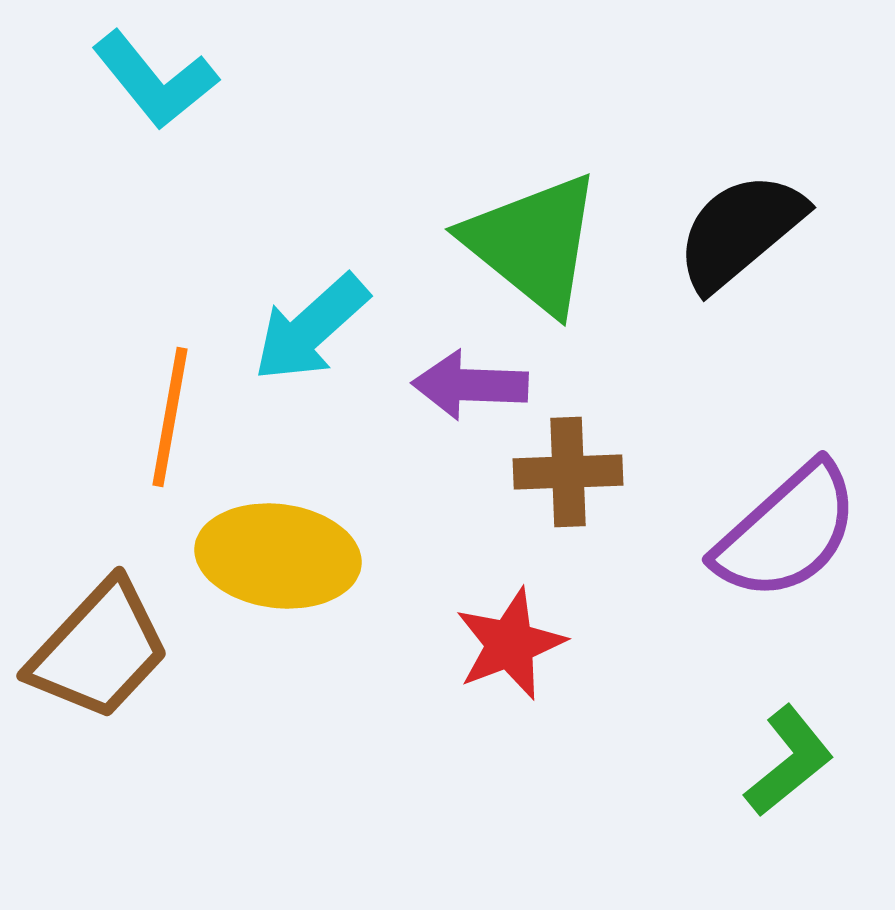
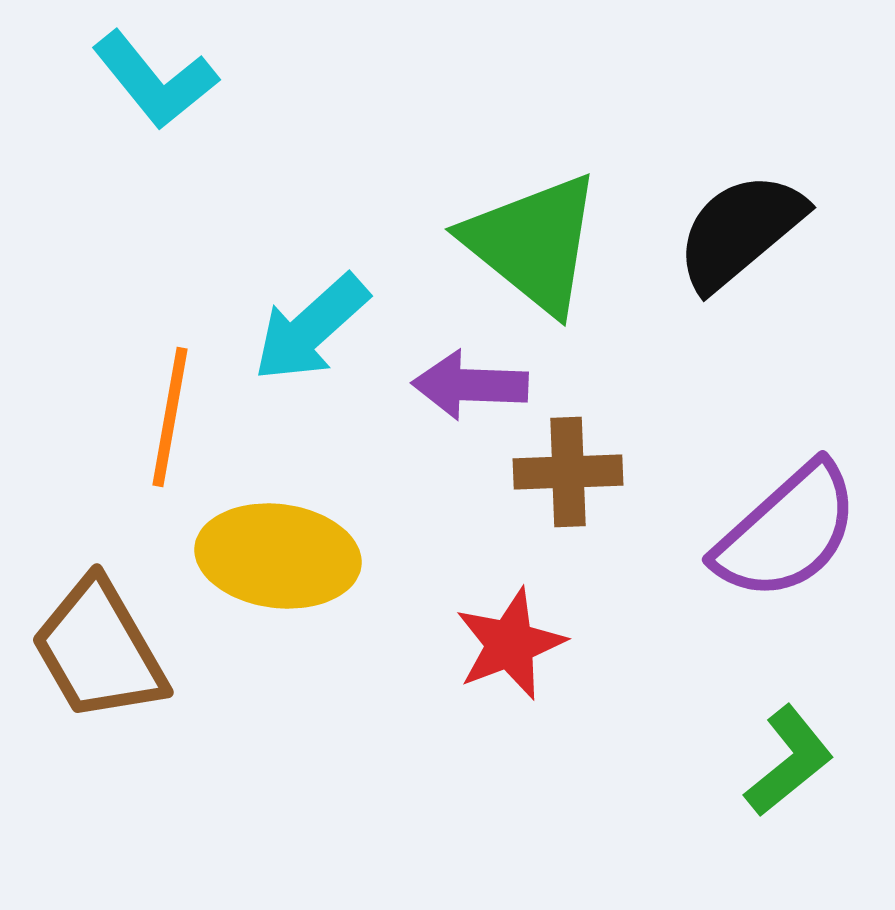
brown trapezoid: rotated 107 degrees clockwise
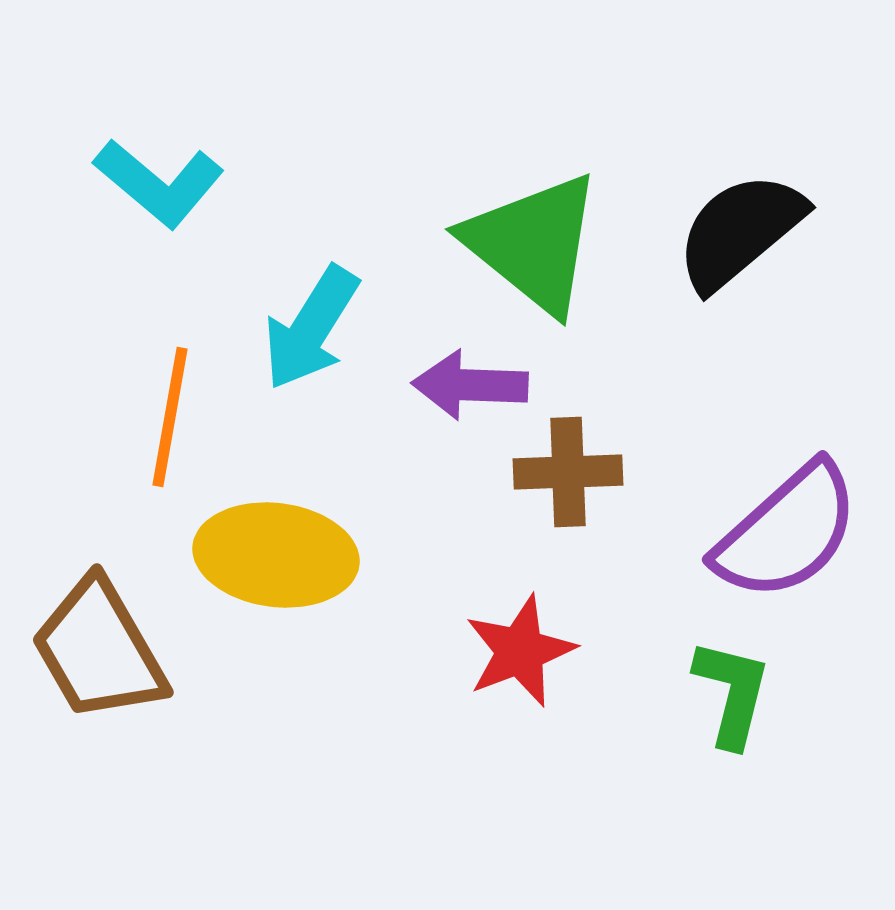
cyan L-shape: moved 4 px right, 103 px down; rotated 11 degrees counterclockwise
cyan arrow: rotated 16 degrees counterclockwise
yellow ellipse: moved 2 px left, 1 px up
red star: moved 10 px right, 7 px down
green L-shape: moved 57 px left, 68 px up; rotated 37 degrees counterclockwise
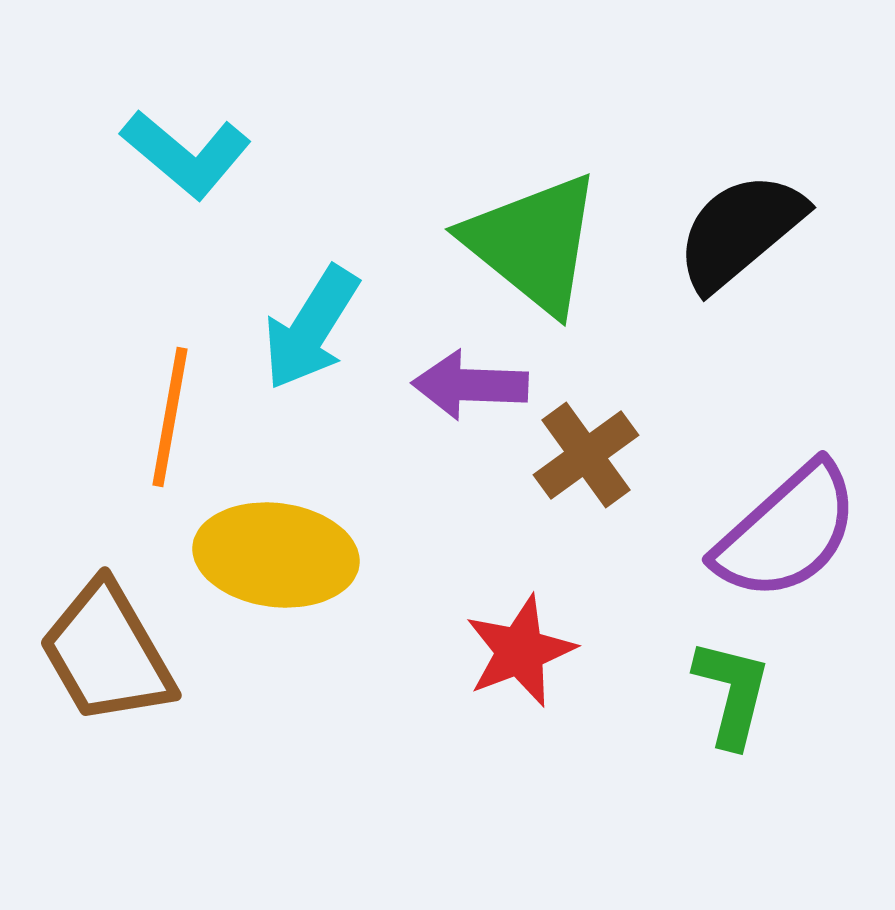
cyan L-shape: moved 27 px right, 29 px up
brown cross: moved 18 px right, 17 px up; rotated 34 degrees counterclockwise
brown trapezoid: moved 8 px right, 3 px down
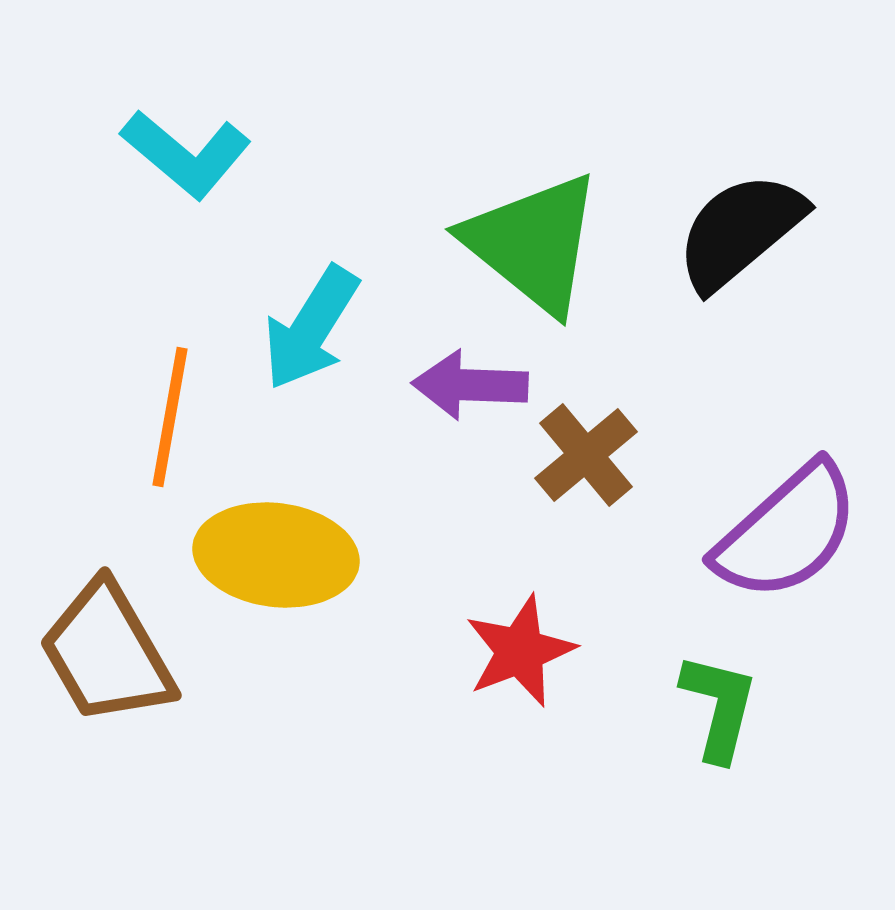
brown cross: rotated 4 degrees counterclockwise
green L-shape: moved 13 px left, 14 px down
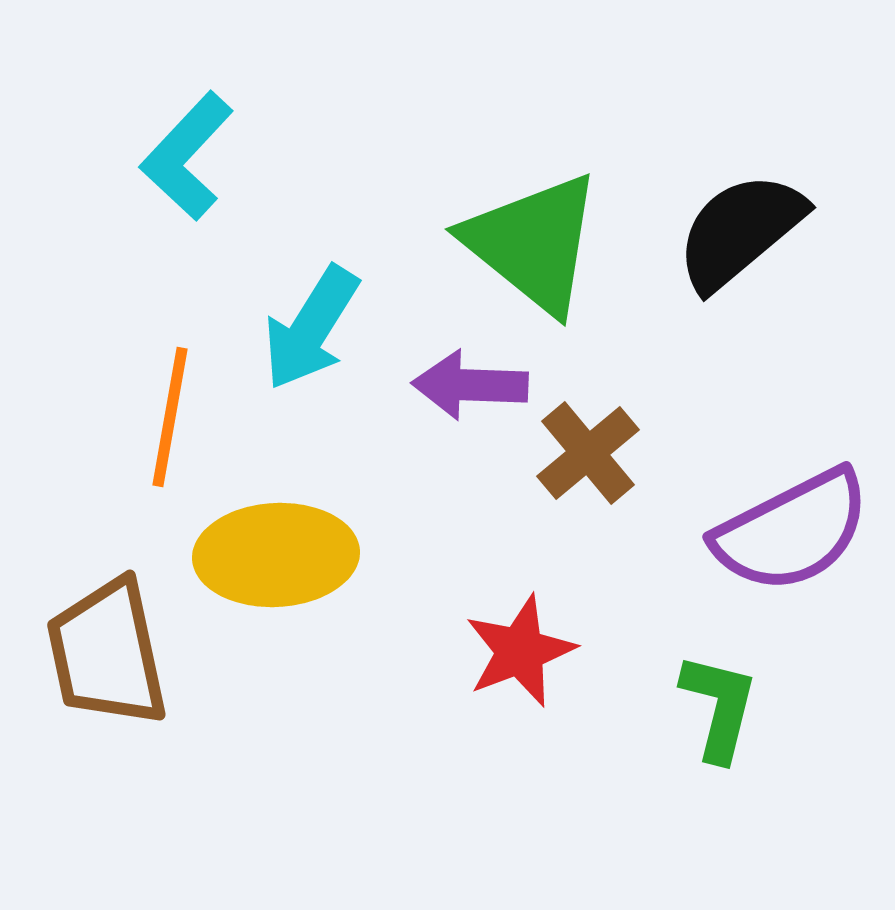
cyan L-shape: moved 1 px right, 2 px down; rotated 93 degrees clockwise
brown cross: moved 2 px right, 2 px up
purple semicircle: moved 5 px right, 1 px up; rotated 15 degrees clockwise
yellow ellipse: rotated 10 degrees counterclockwise
brown trapezoid: rotated 18 degrees clockwise
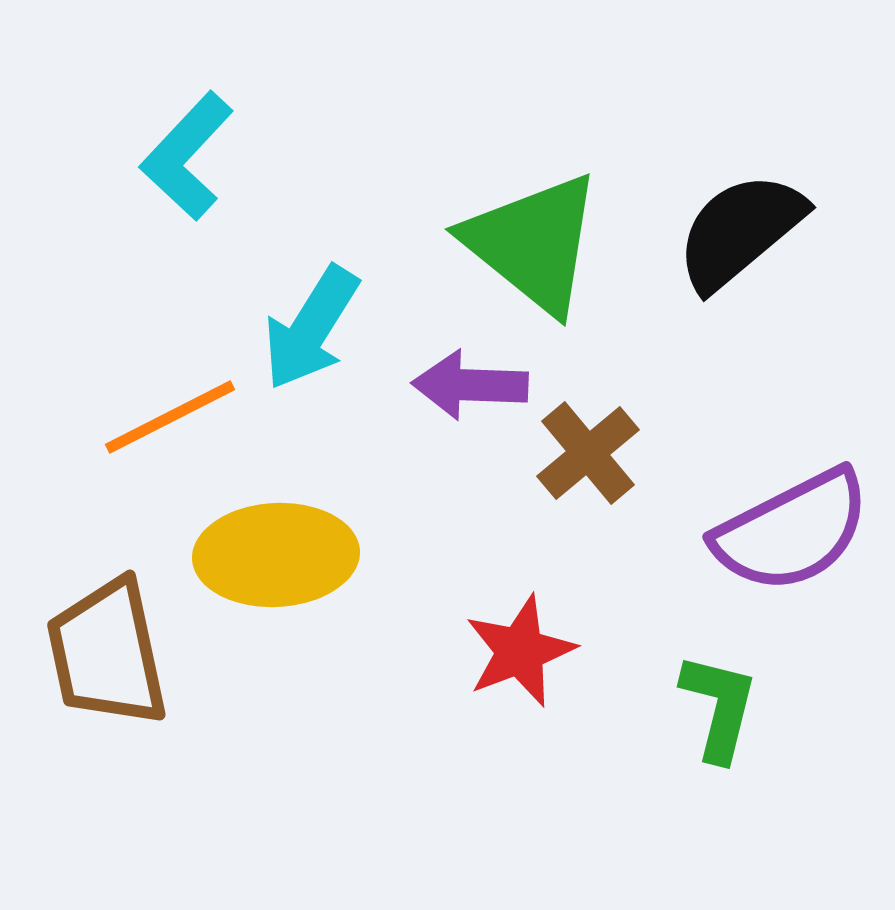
orange line: rotated 53 degrees clockwise
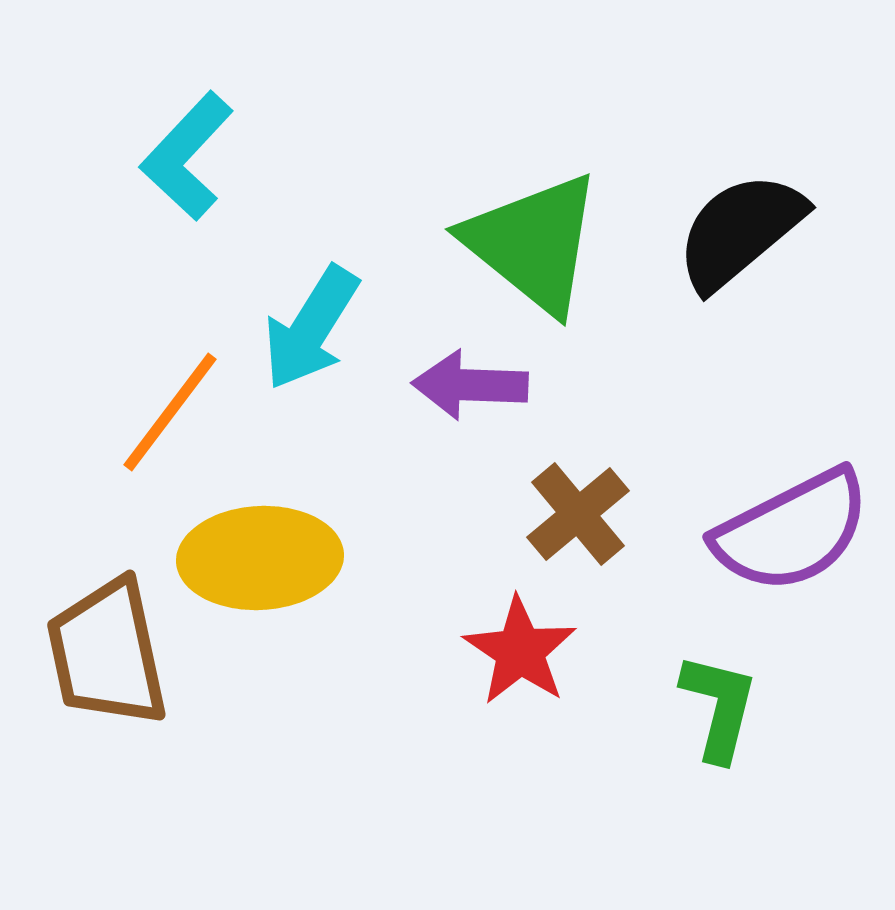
orange line: moved 5 px up; rotated 26 degrees counterclockwise
brown cross: moved 10 px left, 61 px down
yellow ellipse: moved 16 px left, 3 px down
red star: rotated 17 degrees counterclockwise
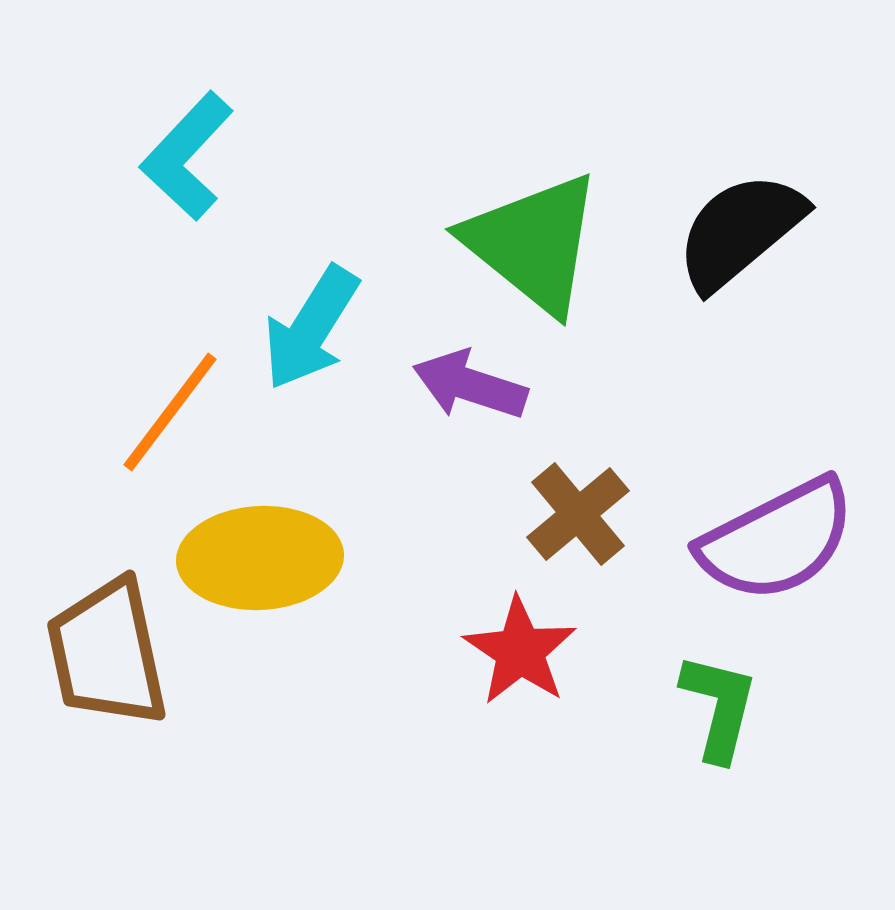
purple arrow: rotated 16 degrees clockwise
purple semicircle: moved 15 px left, 9 px down
